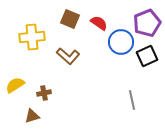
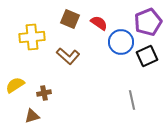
purple pentagon: moved 1 px right, 1 px up
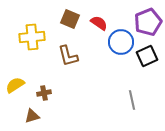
brown L-shape: rotated 35 degrees clockwise
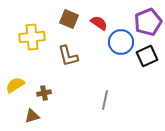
brown square: moved 1 px left
gray line: moved 27 px left; rotated 24 degrees clockwise
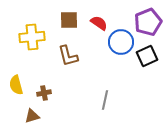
brown square: moved 1 px down; rotated 24 degrees counterclockwise
yellow semicircle: moved 1 px right; rotated 72 degrees counterclockwise
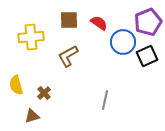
yellow cross: moved 1 px left
blue circle: moved 2 px right
brown L-shape: rotated 75 degrees clockwise
brown cross: rotated 32 degrees counterclockwise
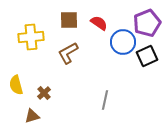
purple pentagon: moved 1 px left, 1 px down
brown L-shape: moved 3 px up
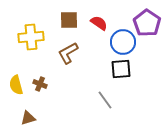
purple pentagon: rotated 16 degrees counterclockwise
black square: moved 26 px left, 13 px down; rotated 20 degrees clockwise
brown cross: moved 4 px left, 9 px up; rotated 24 degrees counterclockwise
gray line: rotated 48 degrees counterclockwise
brown triangle: moved 4 px left, 2 px down
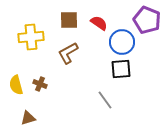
purple pentagon: moved 3 px up; rotated 12 degrees counterclockwise
blue circle: moved 1 px left
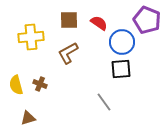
gray line: moved 1 px left, 2 px down
